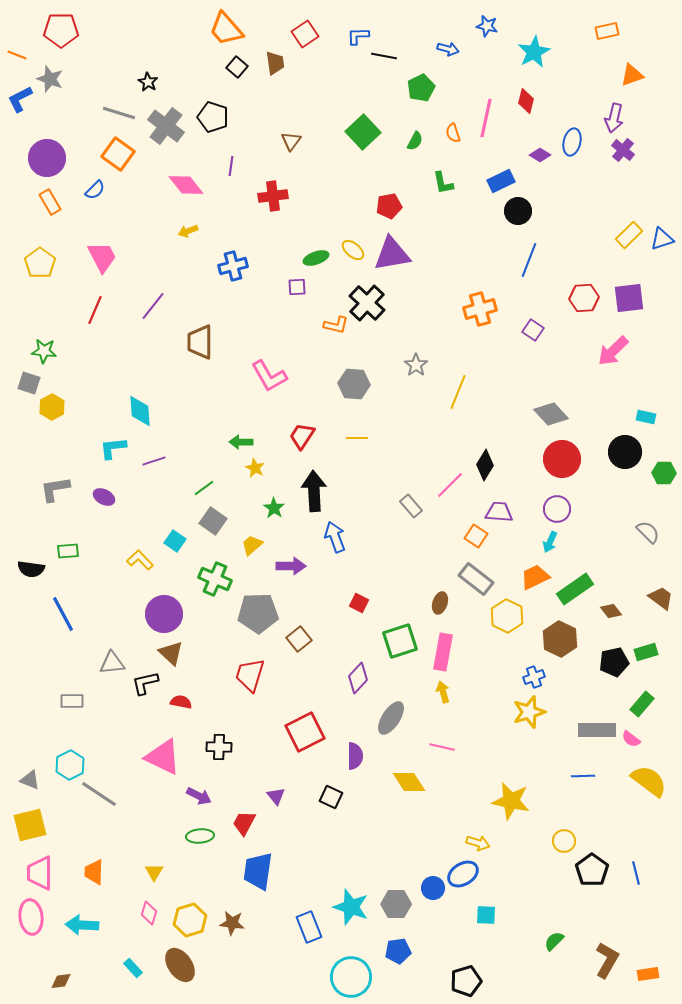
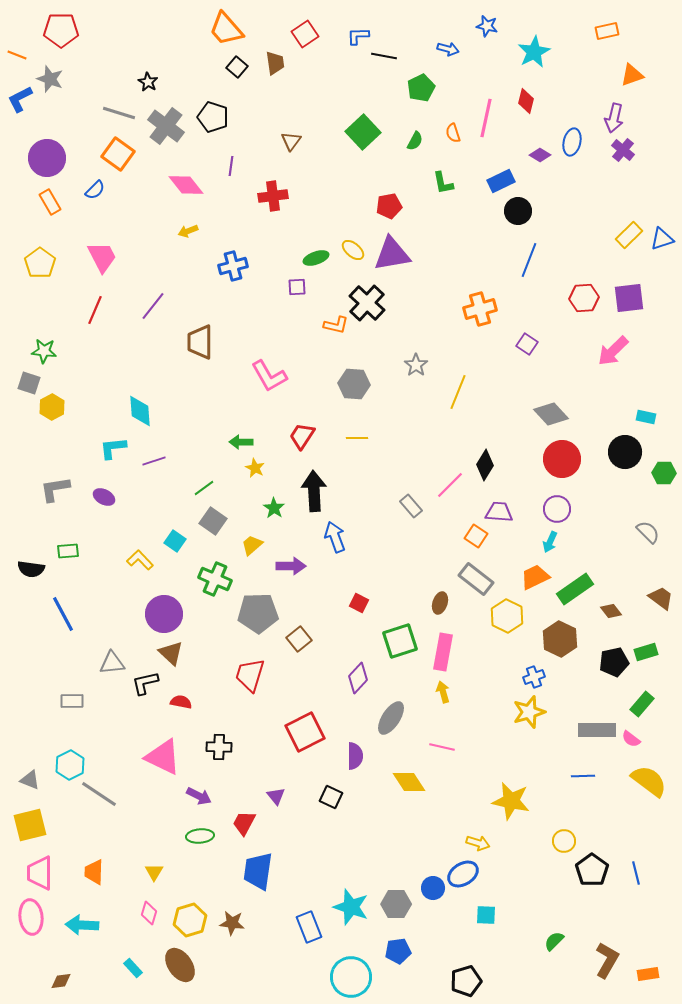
purple square at (533, 330): moved 6 px left, 14 px down
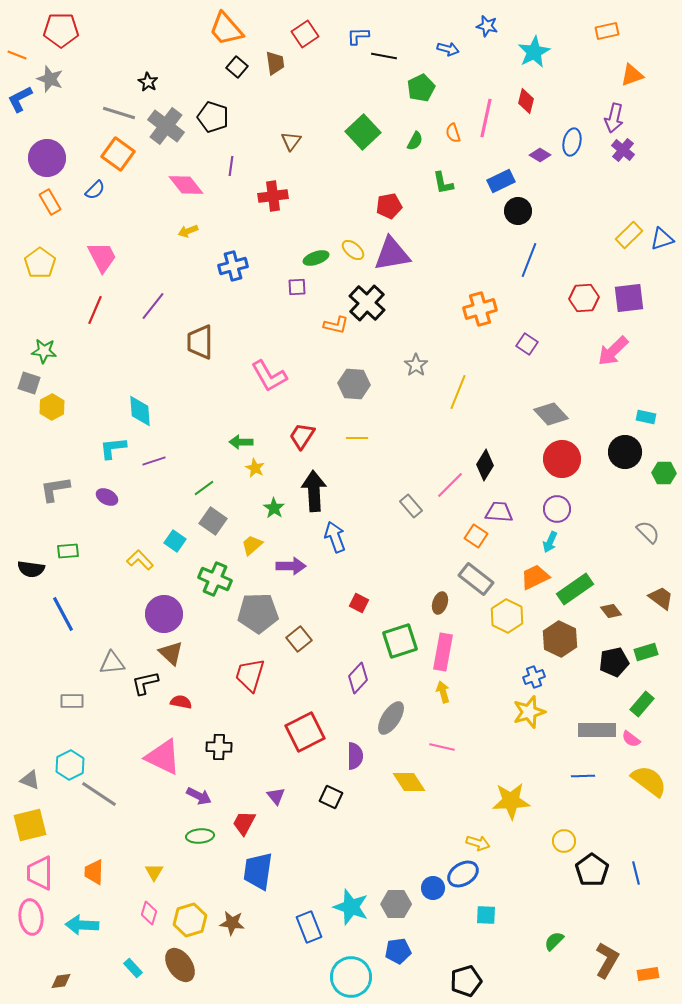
purple ellipse at (104, 497): moved 3 px right
yellow star at (511, 801): rotated 15 degrees counterclockwise
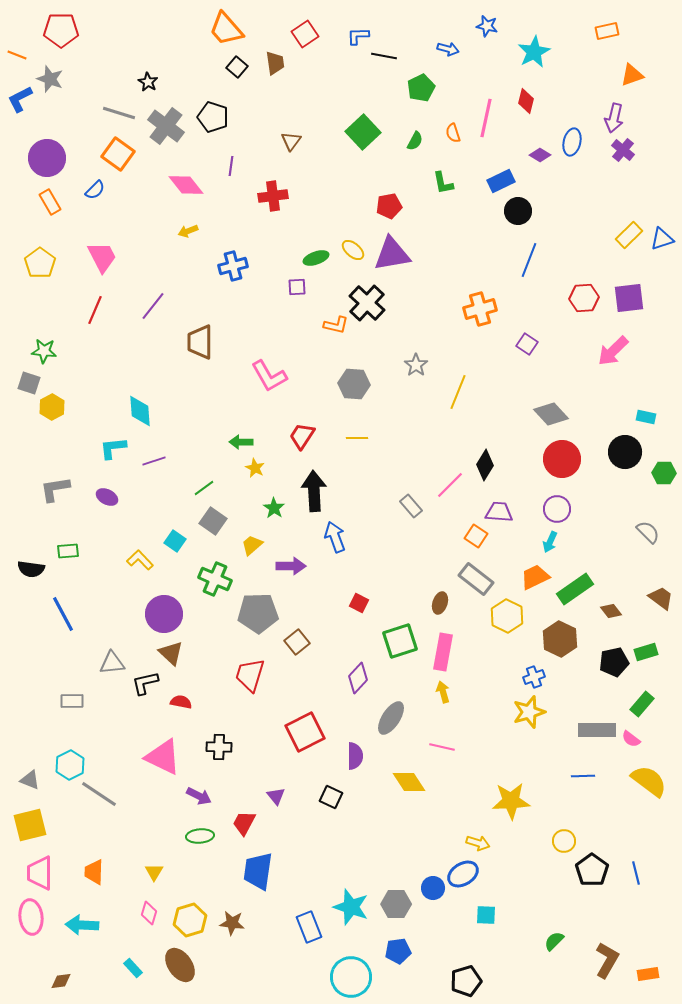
brown square at (299, 639): moved 2 px left, 3 px down
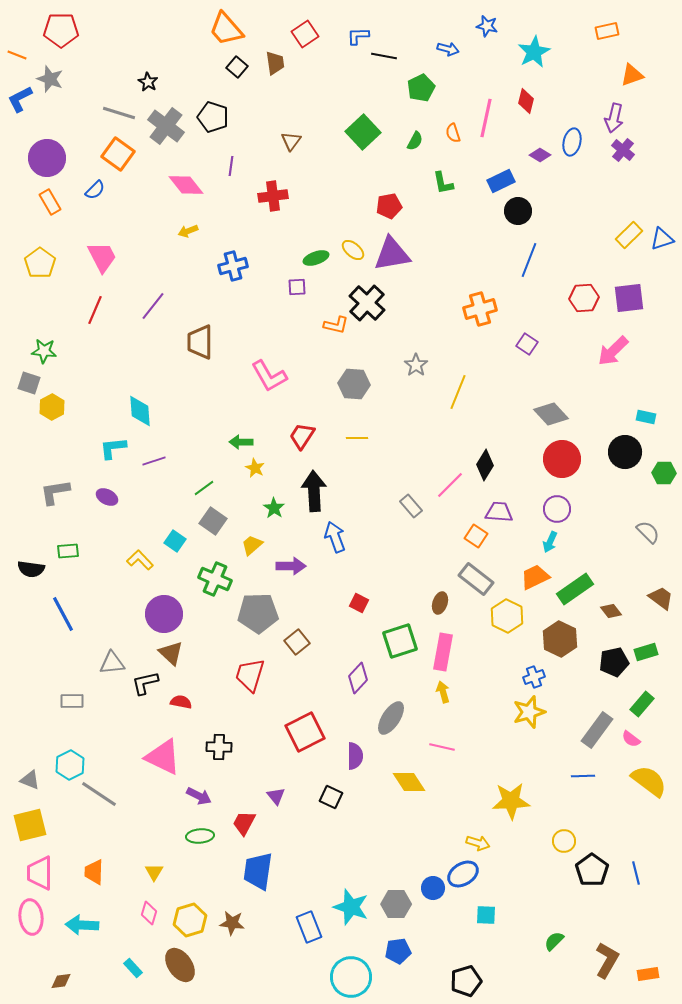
gray L-shape at (55, 489): moved 3 px down
gray rectangle at (597, 730): rotated 54 degrees counterclockwise
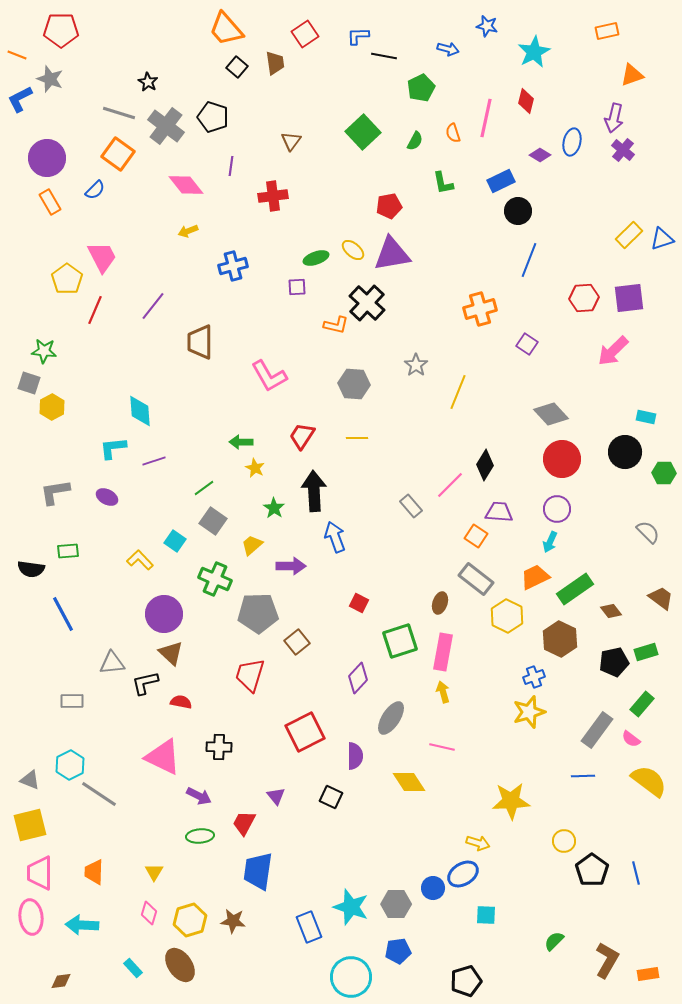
yellow pentagon at (40, 263): moved 27 px right, 16 px down
brown star at (232, 923): moved 1 px right, 2 px up
